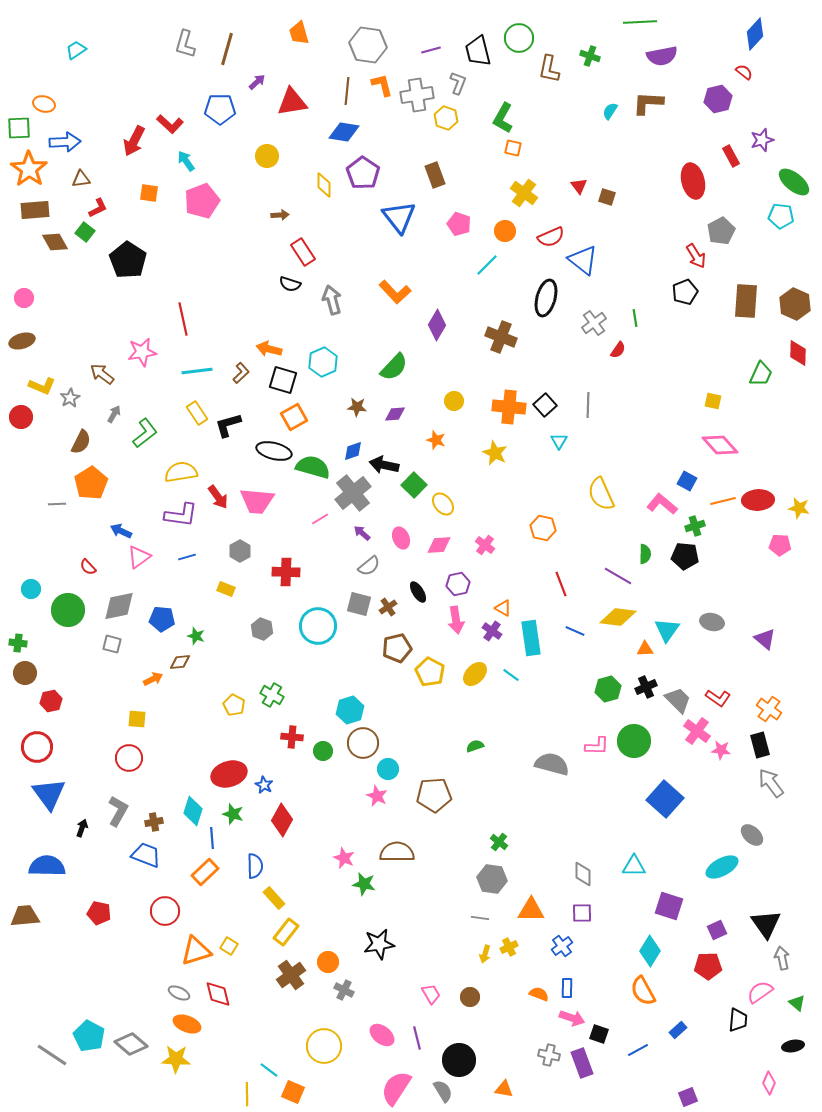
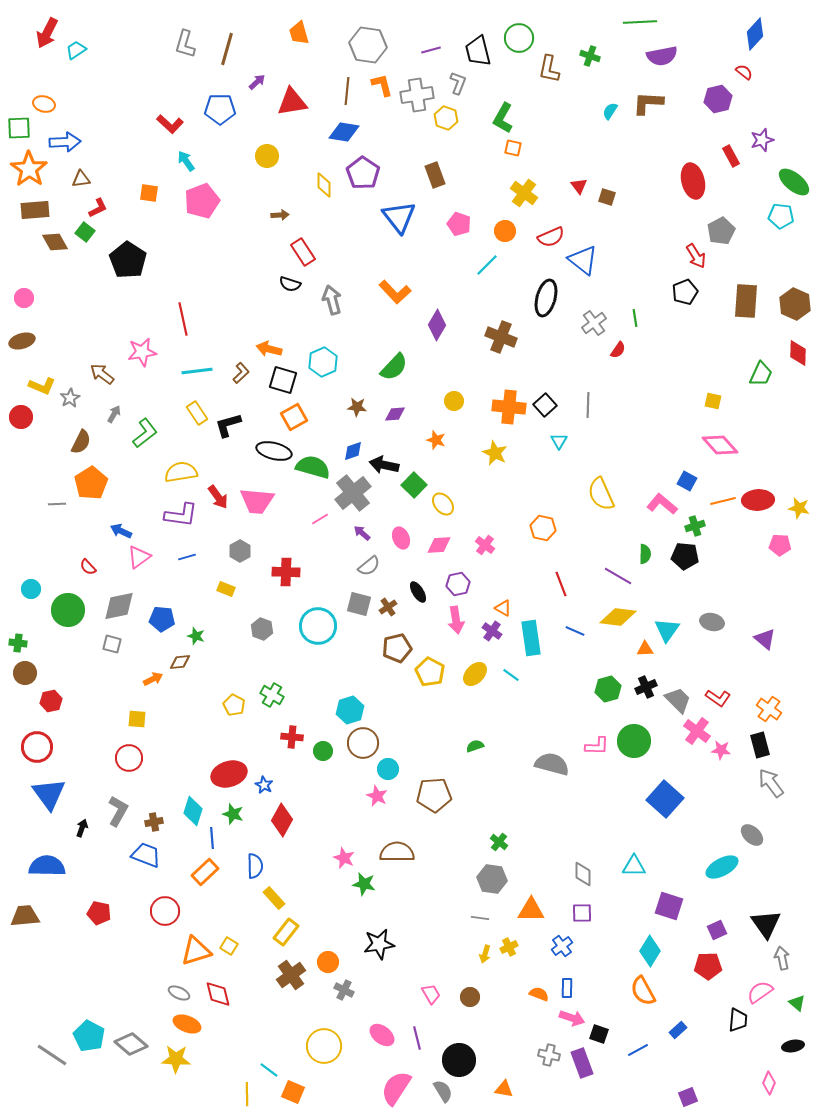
red arrow at (134, 141): moved 87 px left, 108 px up
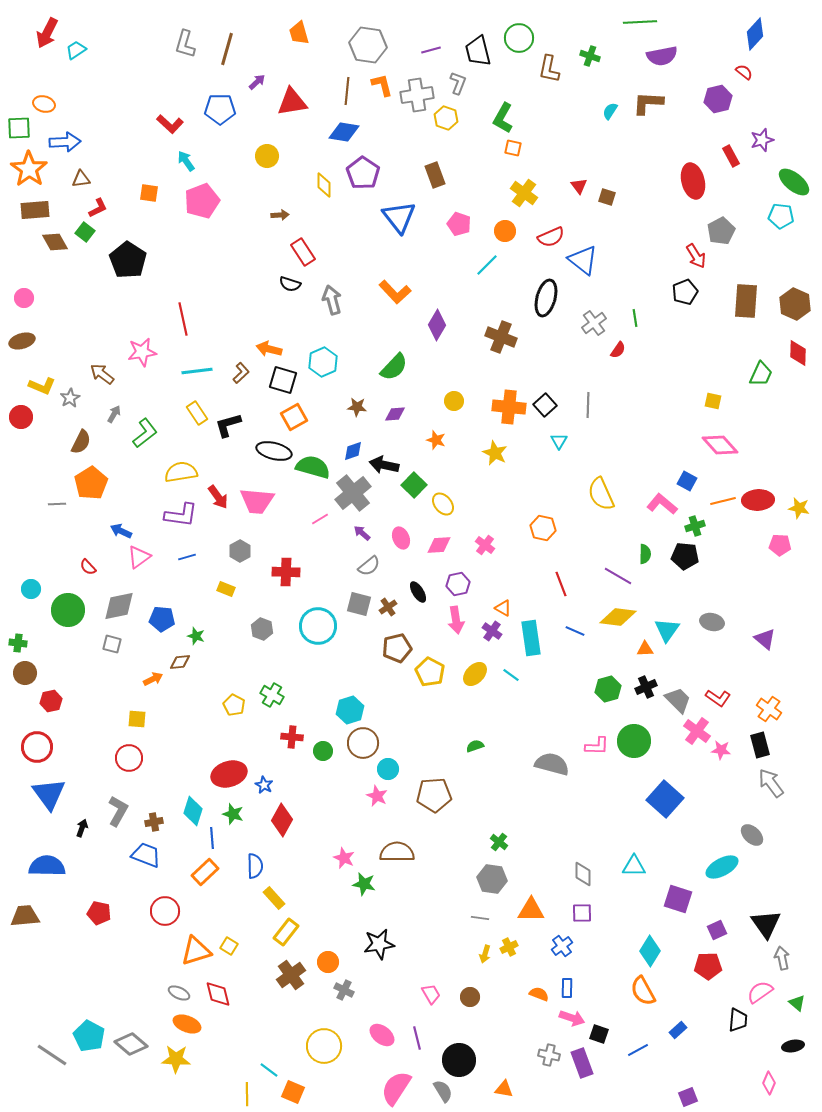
purple square at (669, 906): moved 9 px right, 7 px up
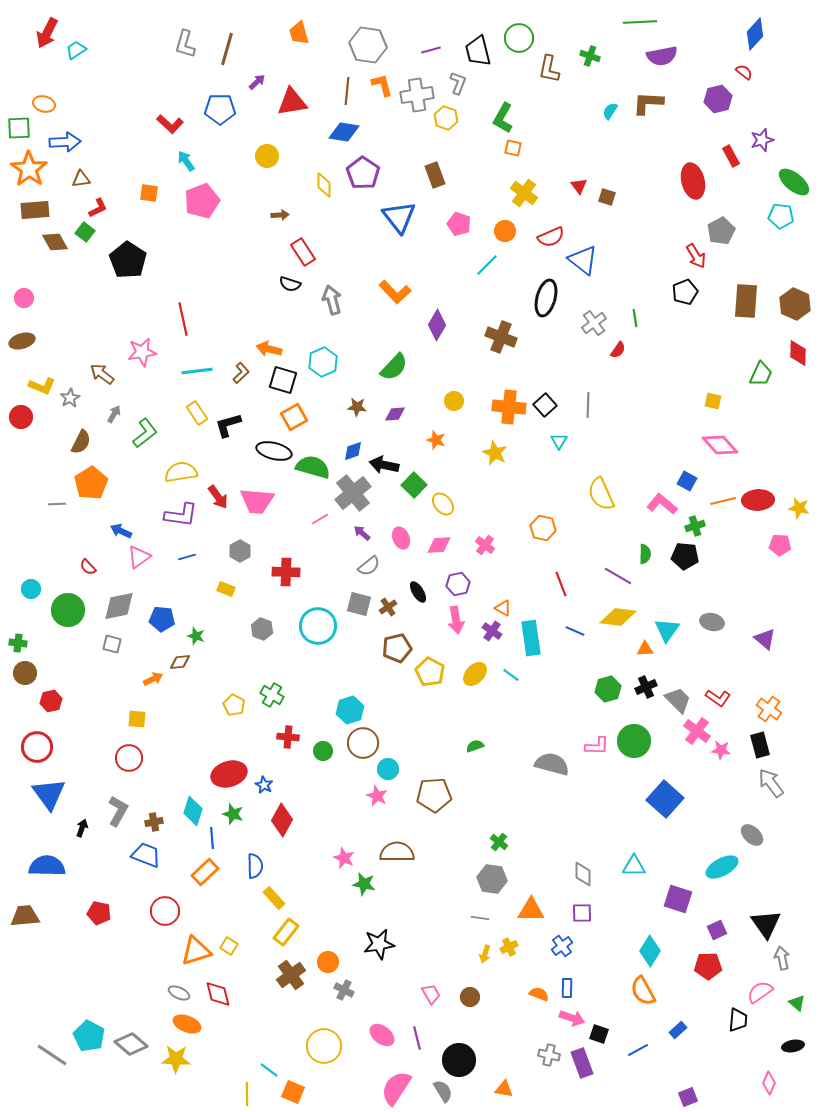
red cross at (292, 737): moved 4 px left
